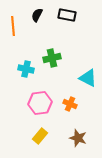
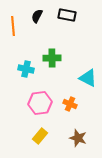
black semicircle: moved 1 px down
green cross: rotated 12 degrees clockwise
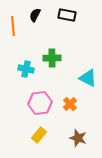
black semicircle: moved 2 px left, 1 px up
orange cross: rotated 24 degrees clockwise
yellow rectangle: moved 1 px left, 1 px up
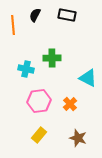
orange line: moved 1 px up
pink hexagon: moved 1 px left, 2 px up
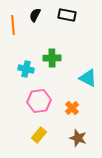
orange cross: moved 2 px right, 4 px down
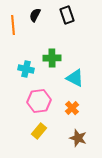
black rectangle: rotated 60 degrees clockwise
cyan triangle: moved 13 px left
yellow rectangle: moved 4 px up
